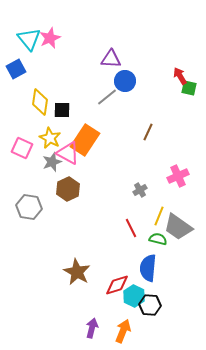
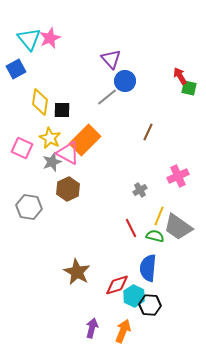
purple triangle: rotated 45 degrees clockwise
orange rectangle: rotated 12 degrees clockwise
green semicircle: moved 3 px left, 3 px up
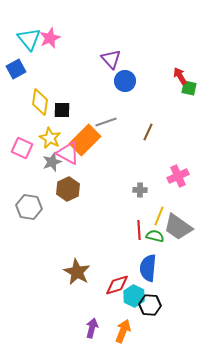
gray line: moved 1 px left, 25 px down; rotated 20 degrees clockwise
gray cross: rotated 32 degrees clockwise
red line: moved 8 px right, 2 px down; rotated 24 degrees clockwise
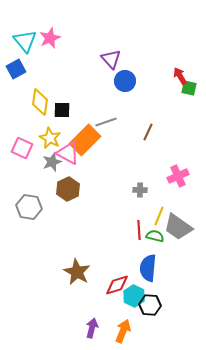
cyan triangle: moved 4 px left, 2 px down
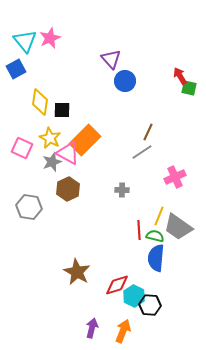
gray line: moved 36 px right, 30 px down; rotated 15 degrees counterclockwise
pink cross: moved 3 px left, 1 px down
gray cross: moved 18 px left
blue semicircle: moved 8 px right, 10 px up
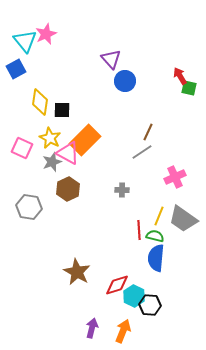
pink star: moved 4 px left, 4 px up
gray trapezoid: moved 5 px right, 8 px up
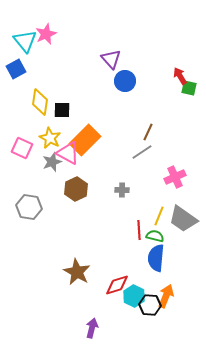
brown hexagon: moved 8 px right
orange arrow: moved 43 px right, 35 px up
